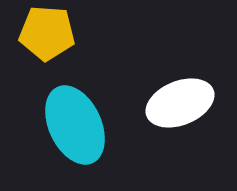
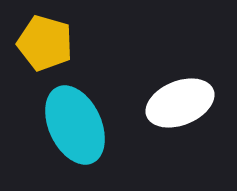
yellow pentagon: moved 2 px left, 10 px down; rotated 12 degrees clockwise
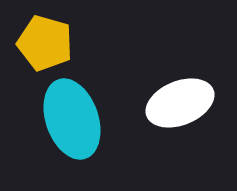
cyan ellipse: moved 3 px left, 6 px up; rotated 6 degrees clockwise
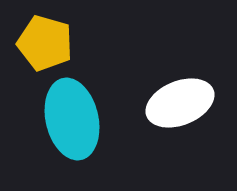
cyan ellipse: rotated 6 degrees clockwise
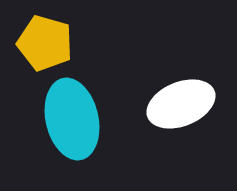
white ellipse: moved 1 px right, 1 px down
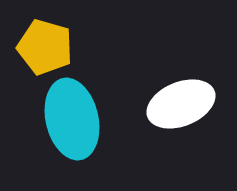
yellow pentagon: moved 4 px down
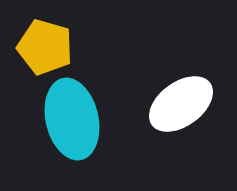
white ellipse: rotated 14 degrees counterclockwise
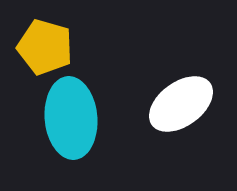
cyan ellipse: moved 1 px left, 1 px up; rotated 8 degrees clockwise
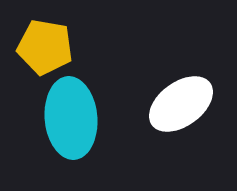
yellow pentagon: rotated 6 degrees counterclockwise
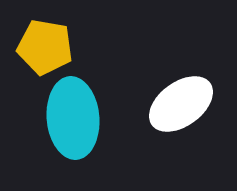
cyan ellipse: moved 2 px right
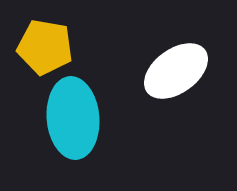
white ellipse: moved 5 px left, 33 px up
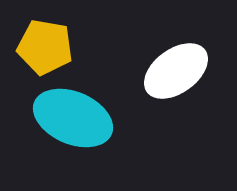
cyan ellipse: rotated 62 degrees counterclockwise
